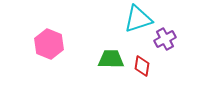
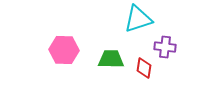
purple cross: moved 8 px down; rotated 35 degrees clockwise
pink hexagon: moved 15 px right, 6 px down; rotated 20 degrees counterclockwise
red diamond: moved 2 px right, 2 px down
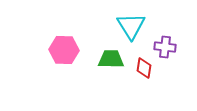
cyan triangle: moved 7 px left, 7 px down; rotated 44 degrees counterclockwise
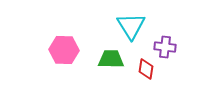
red diamond: moved 2 px right, 1 px down
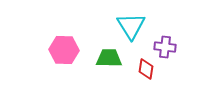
green trapezoid: moved 2 px left, 1 px up
